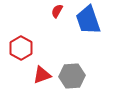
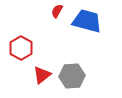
blue trapezoid: moved 1 px left, 1 px down; rotated 124 degrees clockwise
red triangle: rotated 18 degrees counterclockwise
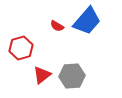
red semicircle: moved 15 px down; rotated 88 degrees counterclockwise
blue trapezoid: rotated 116 degrees clockwise
red hexagon: rotated 15 degrees clockwise
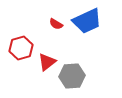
blue trapezoid: rotated 24 degrees clockwise
red semicircle: moved 1 px left, 2 px up
red triangle: moved 5 px right, 13 px up
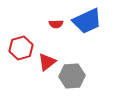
red semicircle: rotated 32 degrees counterclockwise
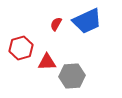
red semicircle: rotated 120 degrees clockwise
red triangle: rotated 36 degrees clockwise
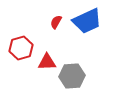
red semicircle: moved 2 px up
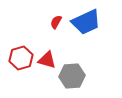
blue trapezoid: moved 1 px left, 1 px down
red hexagon: moved 10 px down
red triangle: moved 2 px up; rotated 18 degrees clockwise
